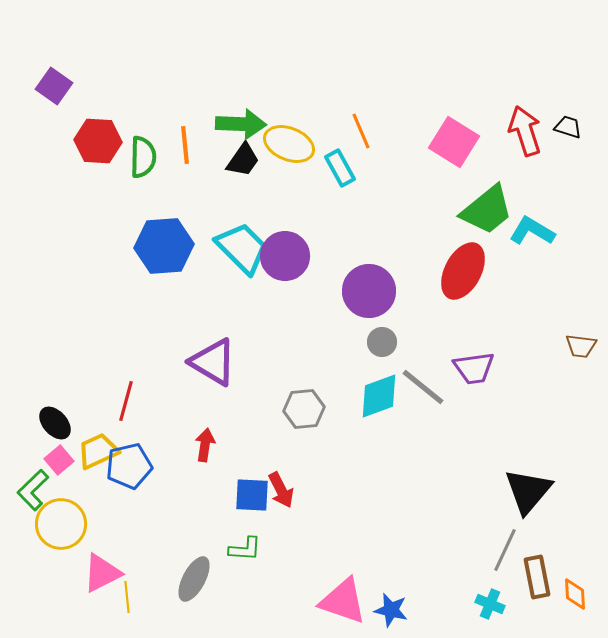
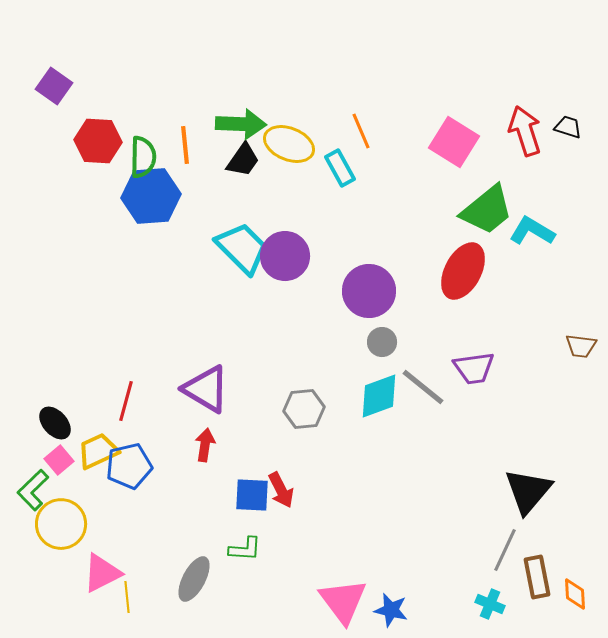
blue hexagon at (164, 246): moved 13 px left, 50 px up
purple triangle at (213, 362): moved 7 px left, 27 px down
pink triangle at (343, 601): rotated 34 degrees clockwise
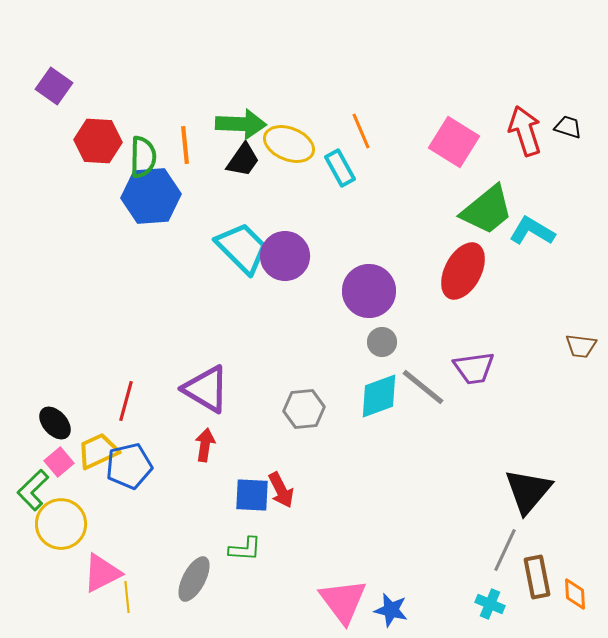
pink square at (59, 460): moved 2 px down
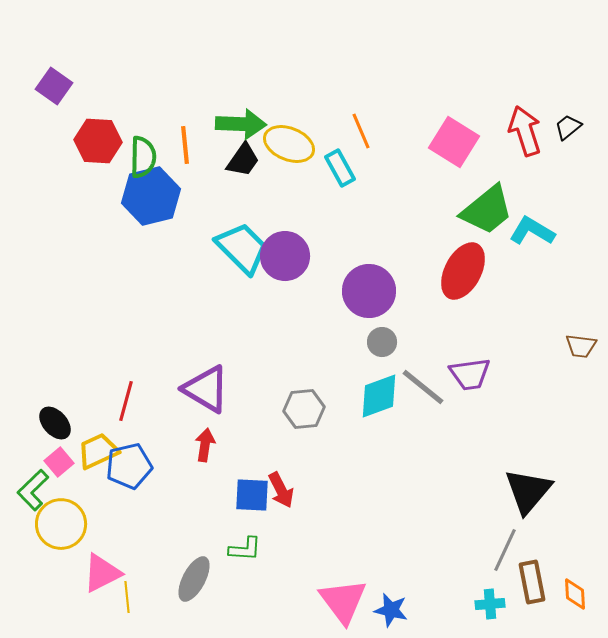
black trapezoid at (568, 127): rotated 56 degrees counterclockwise
blue hexagon at (151, 196): rotated 10 degrees counterclockwise
purple trapezoid at (474, 368): moved 4 px left, 6 px down
brown rectangle at (537, 577): moved 5 px left, 5 px down
cyan cross at (490, 604): rotated 28 degrees counterclockwise
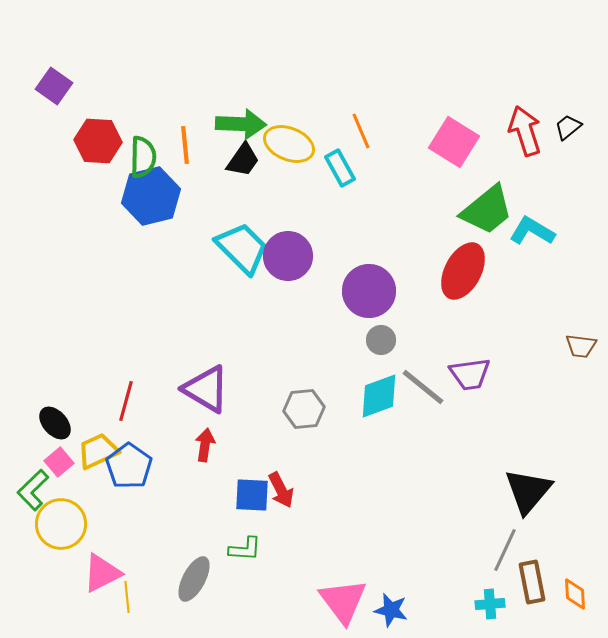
purple circle at (285, 256): moved 3 px right
gray circle at (382, 342): moved 1 px left, 2 px up
blue pentagon at (129, 466): rotated 24 degrees counterclockwise
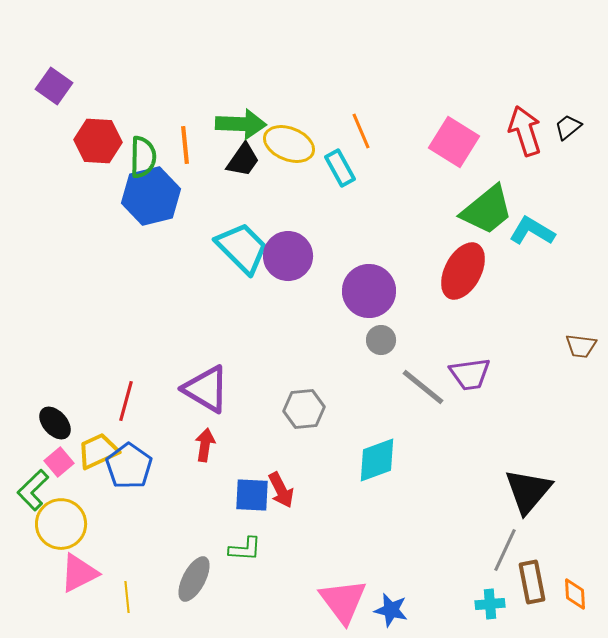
cyan diamond at (379, 396): moved 2 px left, 64 px down
pink triangle at (102, 573): moved 23 px left
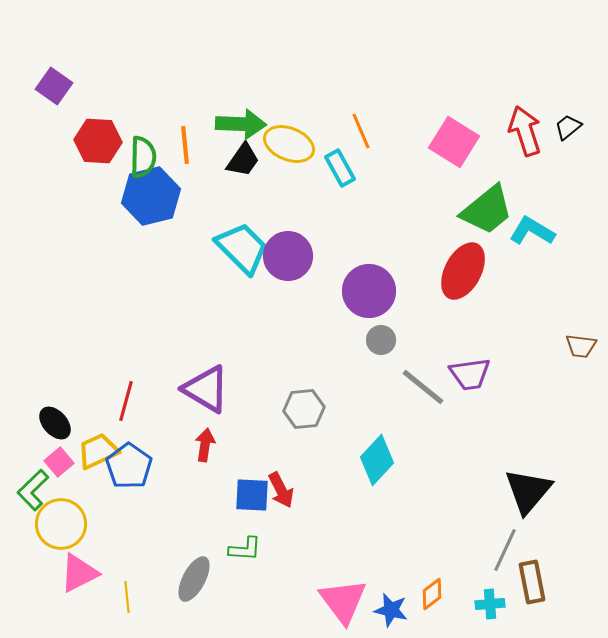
cyan diamond at (377, 460): rotated 27 degrees counterclockwise
orange diamond at (575, 594): moved 143 px left; rotated 56 degrees clockwise
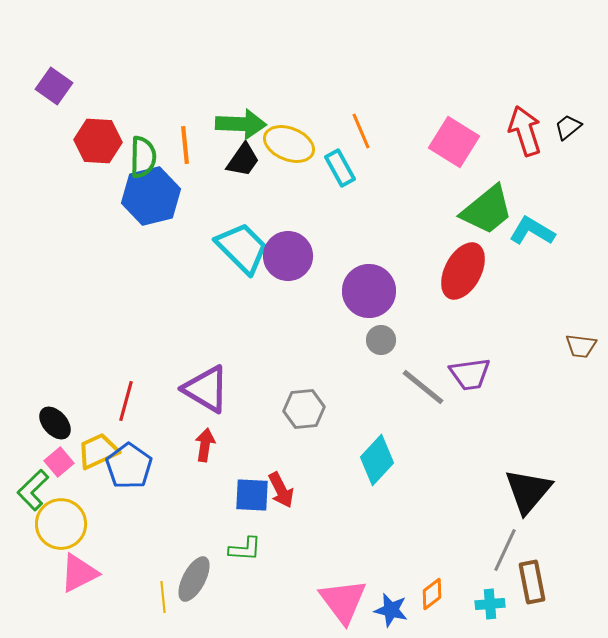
yellow line at (127, 597): moved 36 px right
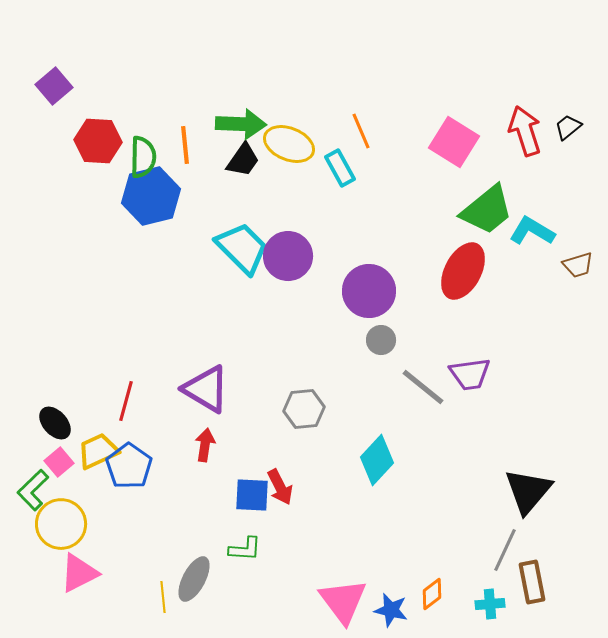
purple square at (54, 86): rotated 15 degrees clockwise
brown trapezoid at (581, 346): moved 3 px left, 81 px up; rotated 24 degrees counterclockwise
red arrow at (281, 490): moved 1 px left, 3 px up
